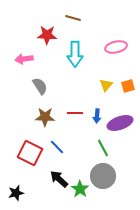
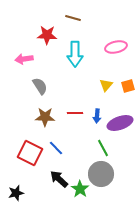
blue line: moved 1 px left, 1 px down
gray circle: moved 2 px left, 2 px up
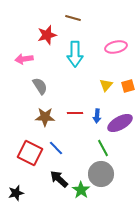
red star: rotated 18 degrees counterclockwise
purple ellipse: rotated 10 degrees counterclockwise
green star: moved 1 px right, 1 px down
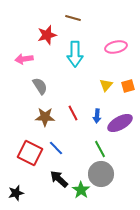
red line: moved 2 px left; rotated 63 degrees clockwise
green line: moved 3 px left, 1 px down
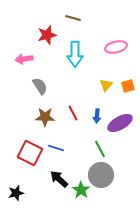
blue line: rotated 28 degrees counterclockwise
gray circle: moved 1 px down
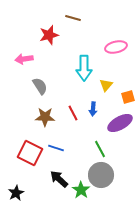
red star: moved 2 px right
cyan arrow: moved 9 px right, 14 px down
orange square: moved 11 px down
blue arrow: moved 4 px left, 7 px up
black star: rotated 14 degrees counterclockwise
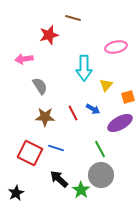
blue arrow: rotated 64 degrees counterclockwise
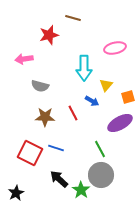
pink ellipse: moved 1 px left, 1 px down
gray semicircle: rotated 138 degrees clockwise
blue arrow: moved 1 px left, 8 px up
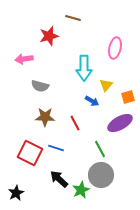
red star: moved 1 px down
pink ellipse: rotated 65 degrees counterclockwise
red line: moved 2 px right, 10 px down
green star: rotated 12 degrees clockwise
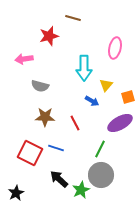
green line: rotated 54 degrees clockwise
